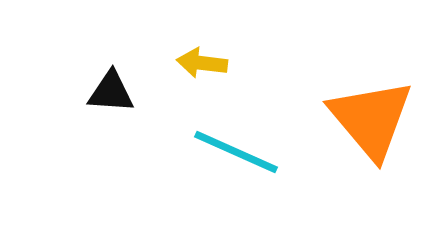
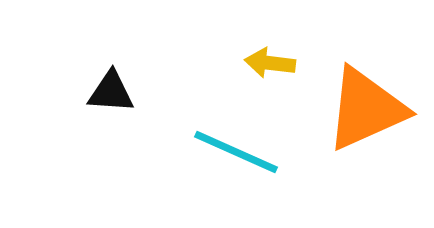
yellow arrow: moved 68 px right
orange triangle: moved 5 px left, 10 px up; rotated 46 degrees clockwise
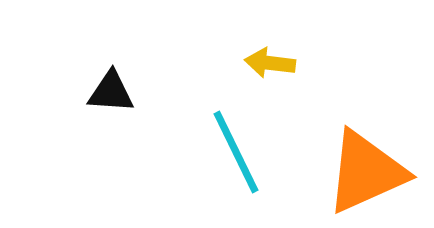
orange triangle: moved 63 px down
cyan line: rotated 40 degrees clockwise
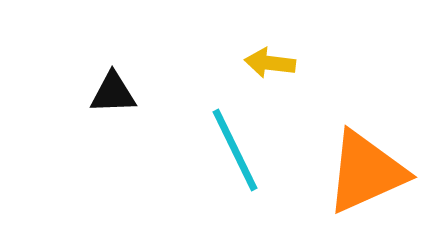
black triangle: moved 2 px right, 1 px down; rotated 6 degrees counterclockwise
cyan line: moved 1 px left, 2 px up
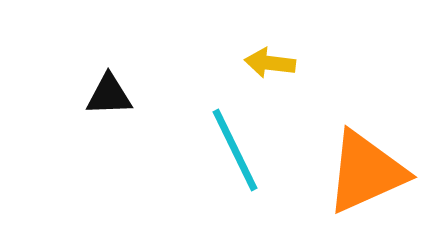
black triangle: moved 4 px left, 2 px down
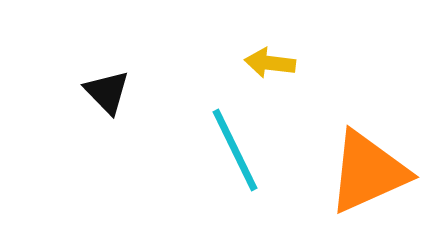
black triangle: moved 2 px left, 3 px up; rotated 48 degrees clockwise
orange triangle: moved 2 px right
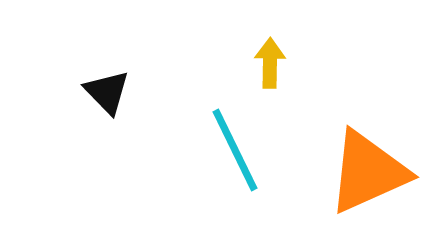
yellow arrow: rotated 84 degrees clockwise
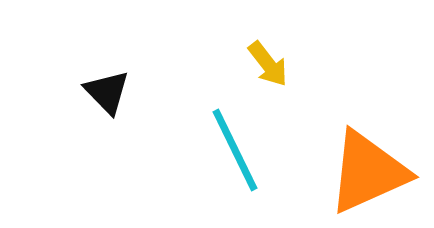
yellow arrow: moved 2 px left, 1 px down; rotated 141 degrees clockwise
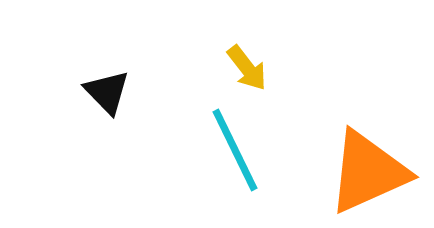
yellow arrow: moved 21 px left, 4 px down
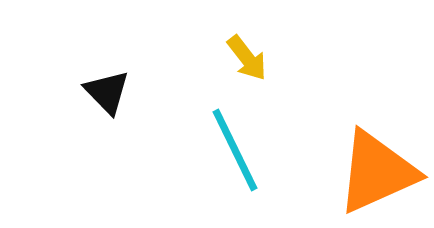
yellow arrow: moved 10 px up
orange triangle: moved 9 px right
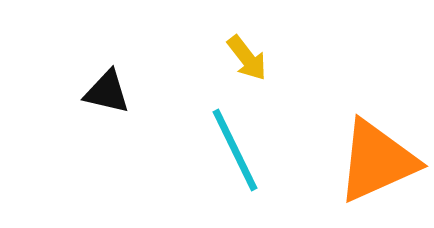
black triangle: rotated 33 degrees counterclockwise
orange triangle: moved 11 px up
